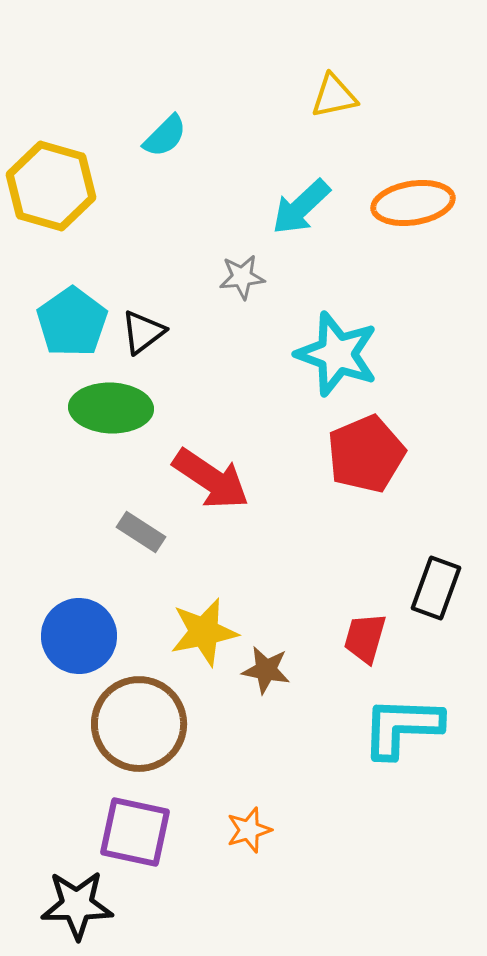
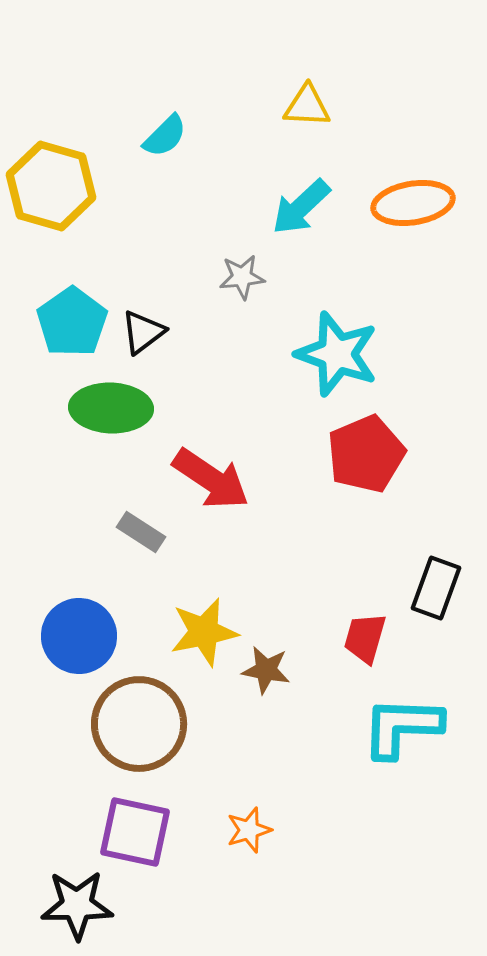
yellow triangle: moved 27 px left, 10 px down; rotated 15 degrees clockwise
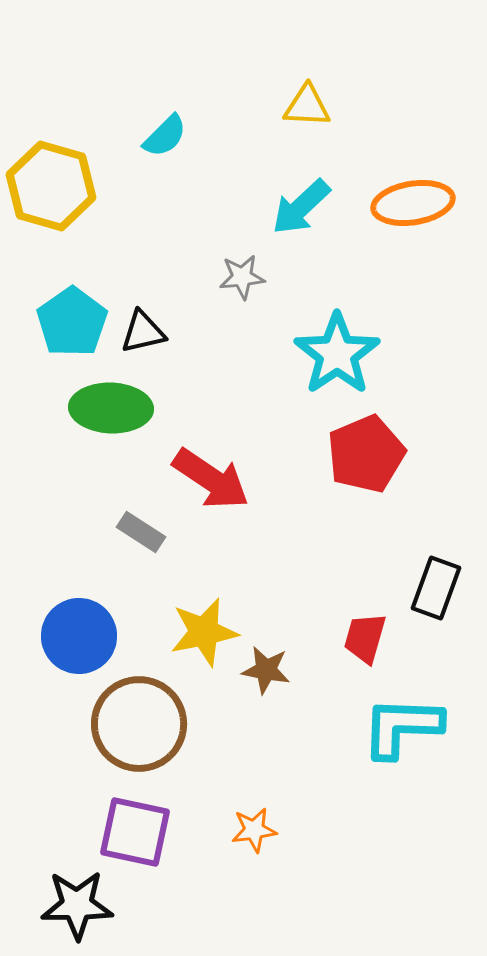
black triangle: rotated 24 degrees clockwise
cyan star: rotated 18 degrees clockwise
orange star: moved 5 px right; rotated 9 degrees clockwise
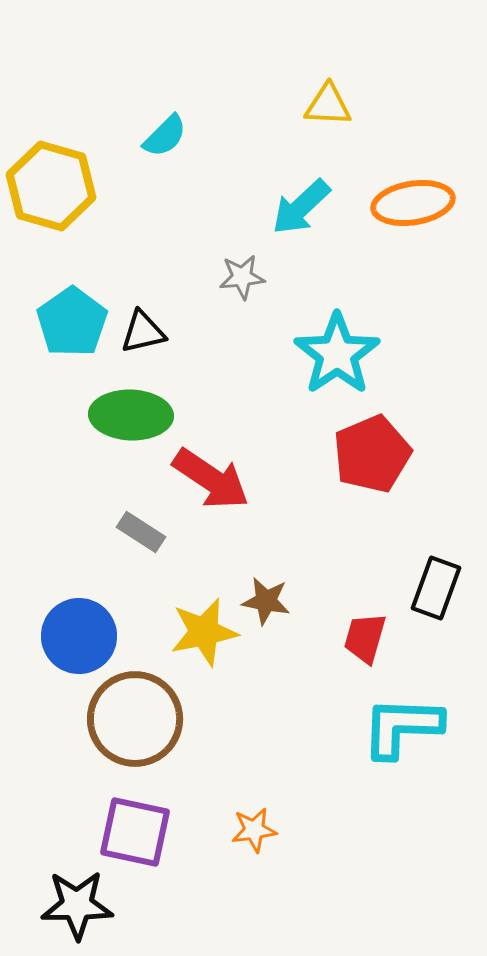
yellow triangle: moved 21 px right, 1 px up
green ellipse: moved 20 px right, 7 px down
red pentagon: moved 6 px right
brown star: moved 69 px up
brown circle: moved 4 px left, 5 px up
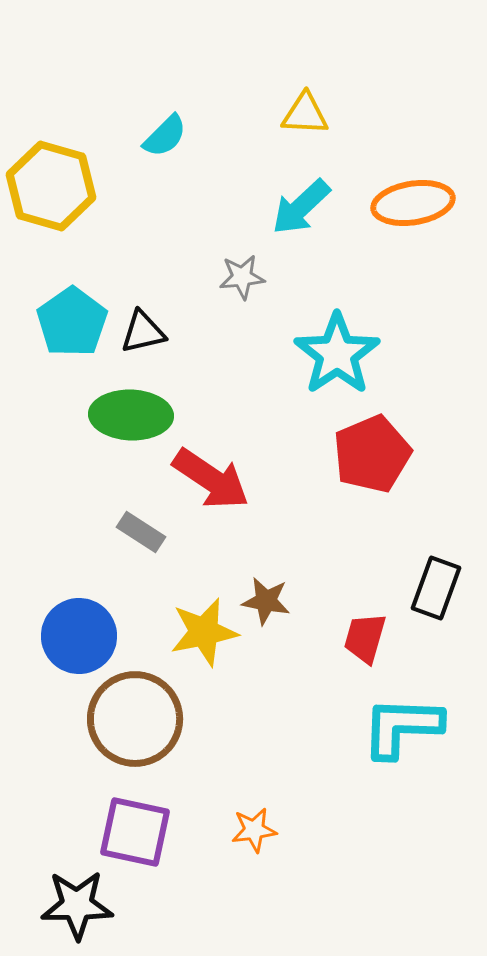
yellow triangle: moved 23 px left, 9 px down
